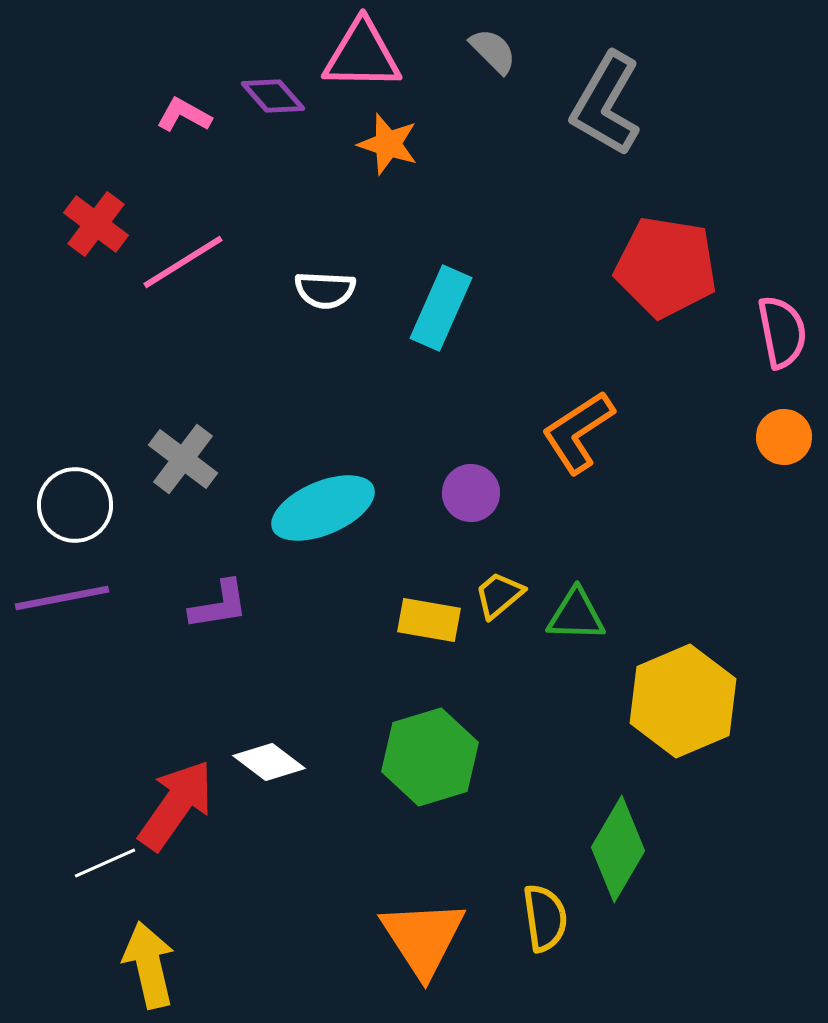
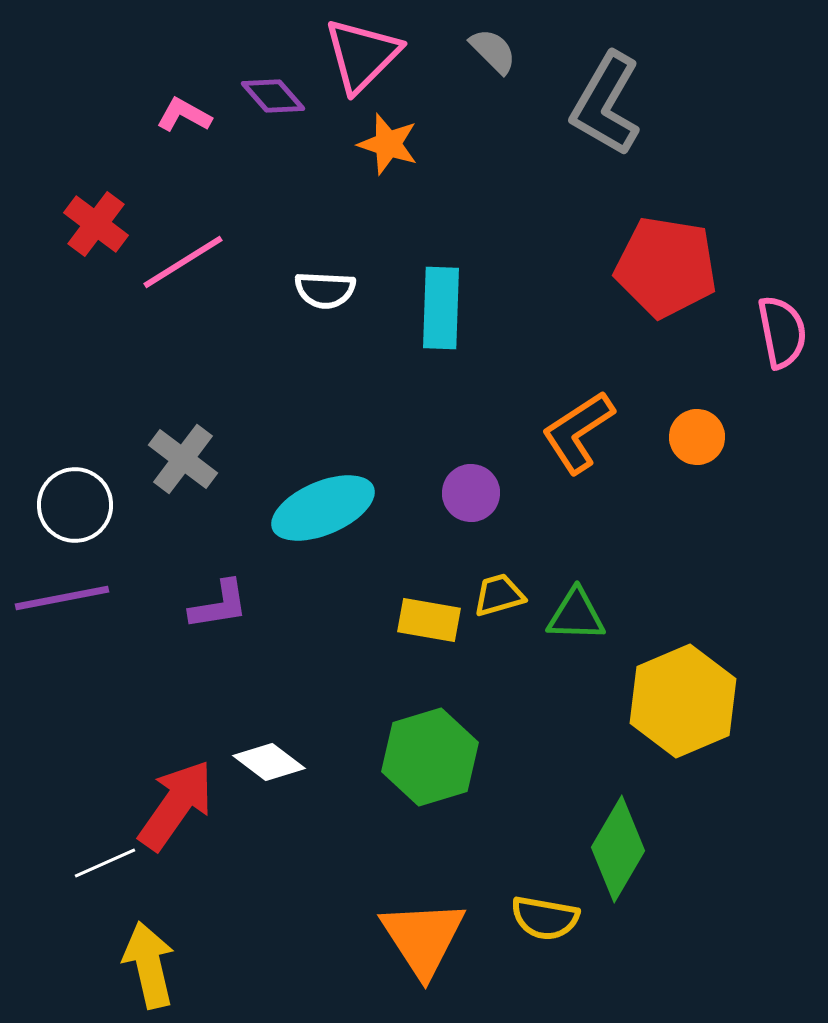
pink triangle: rotated 46 degrees counterclockwise
cyan rectangle: rotated 22 degrees counterclockwise
orange circle: moved 87 px left
yellow trapezoid: rotated 24 degrees clockwise
yellow semicircle: rotated 108 degrees clockwise
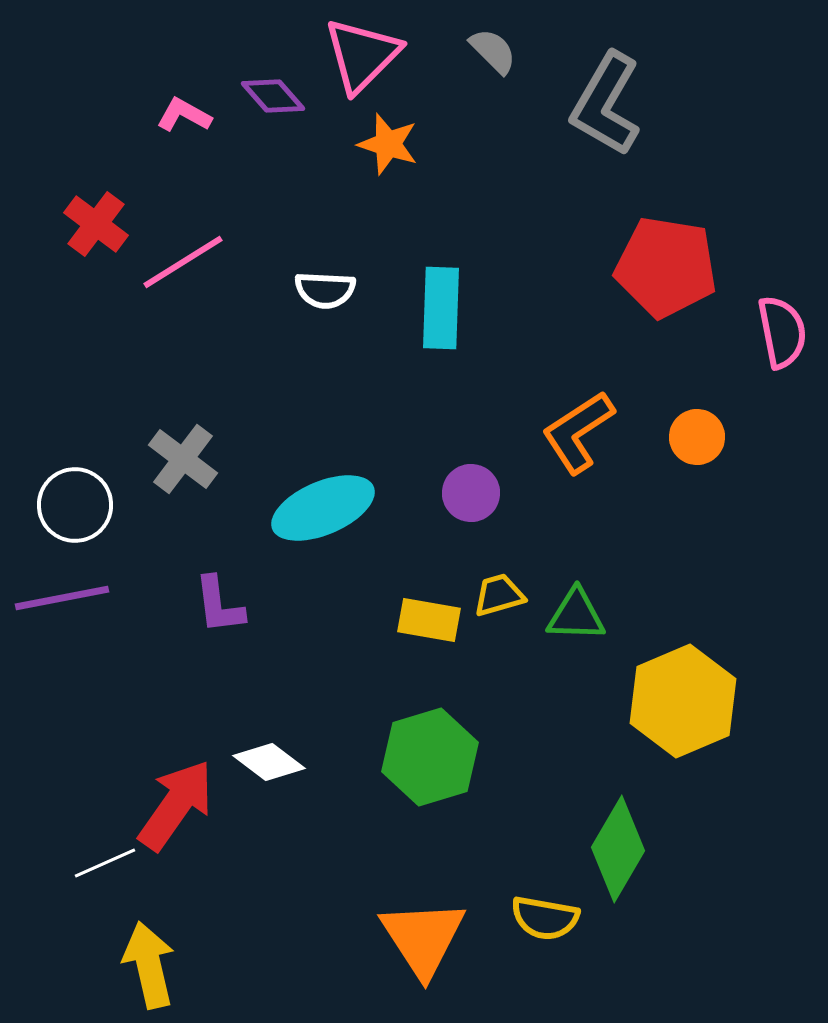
purple L-shape: rotated 92 degrees clockwise
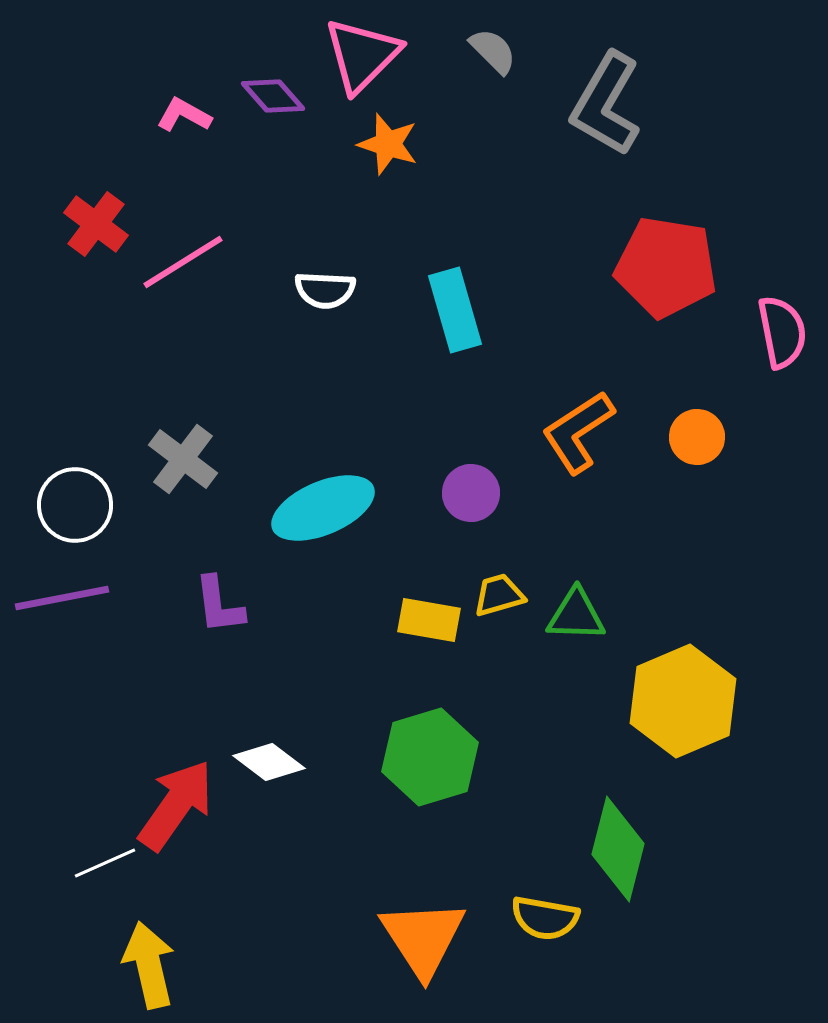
cyan rectangle: moved 14 px right, 2 px down; rotated 18 degrees counterclockwise
green diamond: rotated 16 degrees counterclockwise
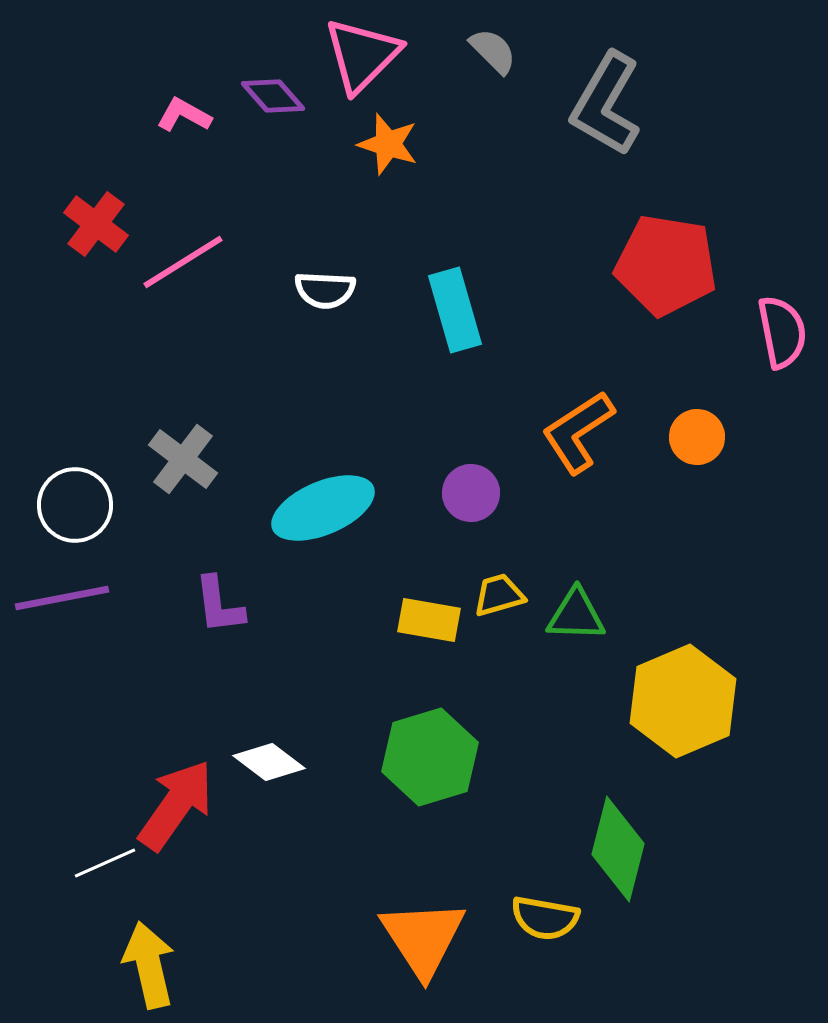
red pentagon: moved 2 px up
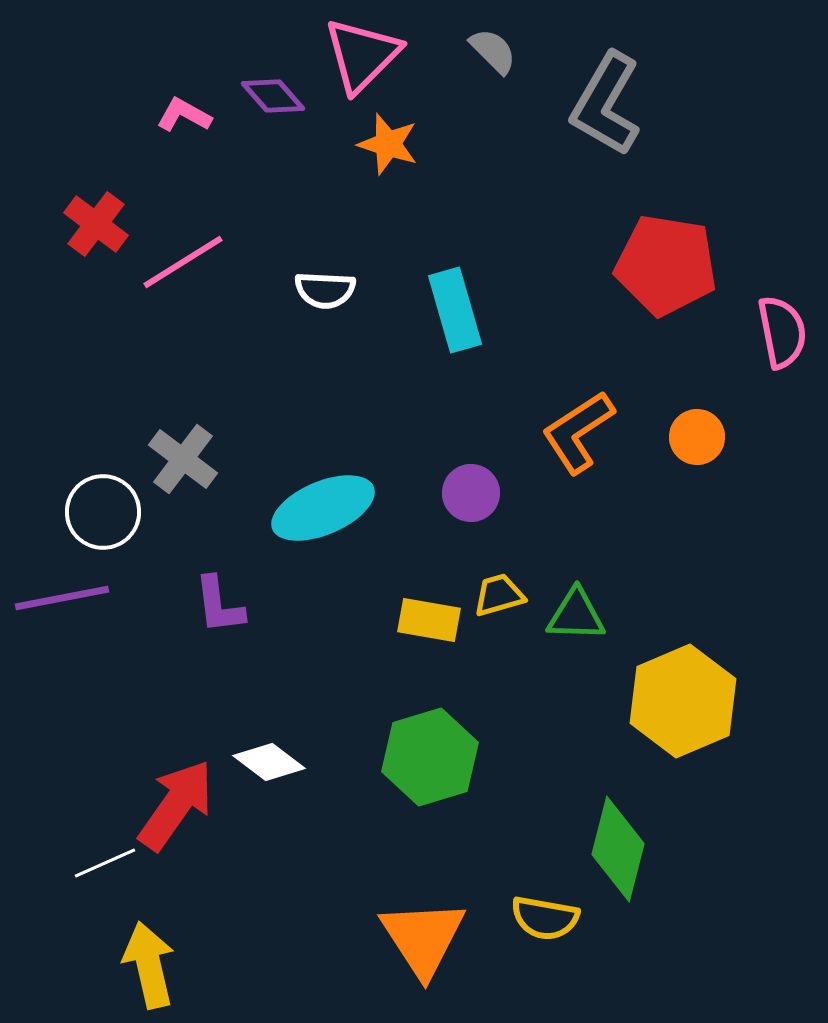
white circle: moved 28 px right, 7 px down
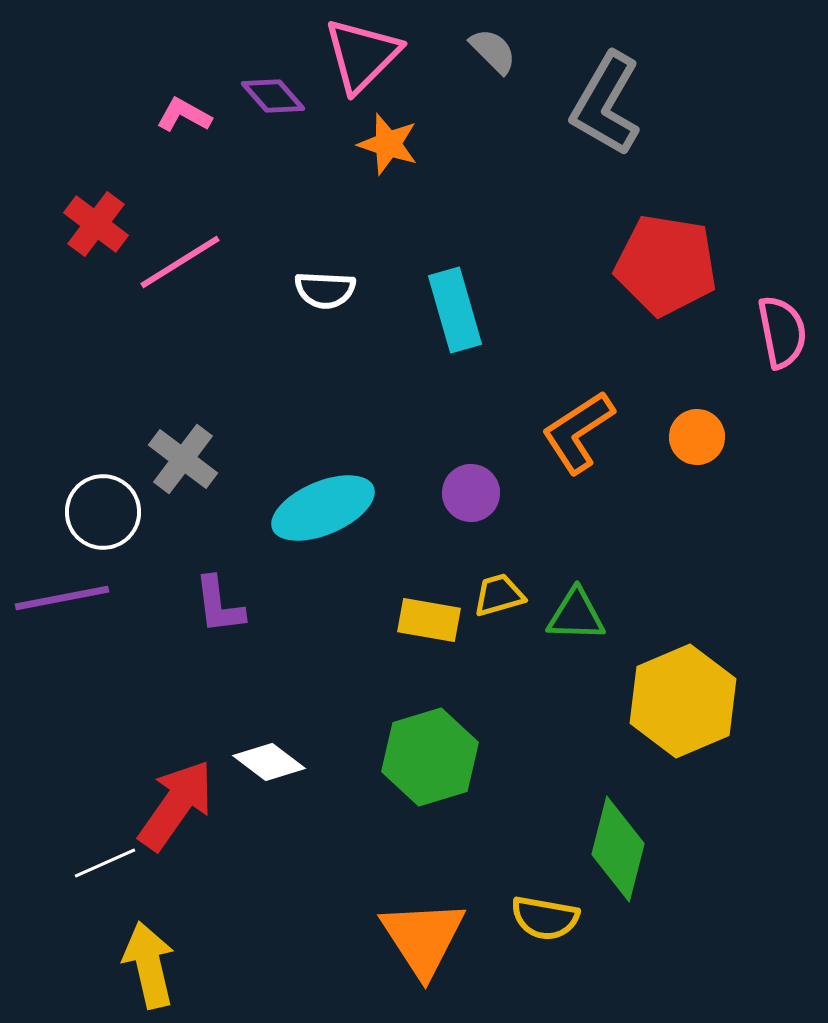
pink line: moved 3 px left
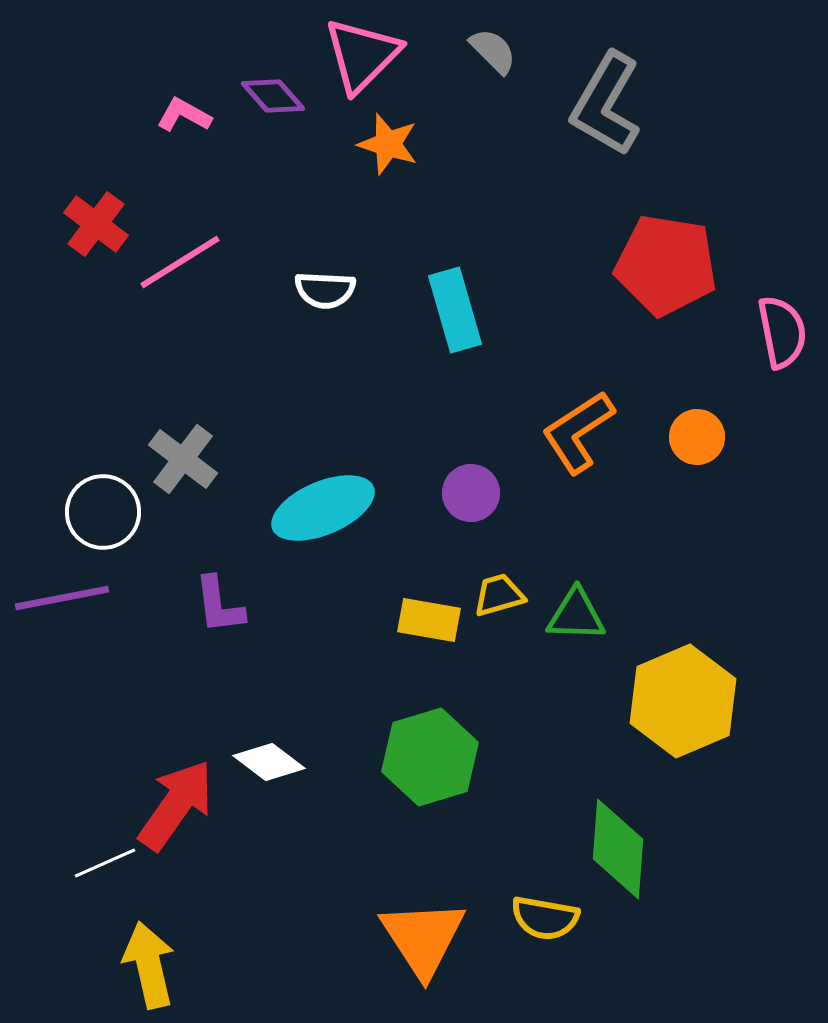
green diamond: rotated 10 degrees counterclockwise
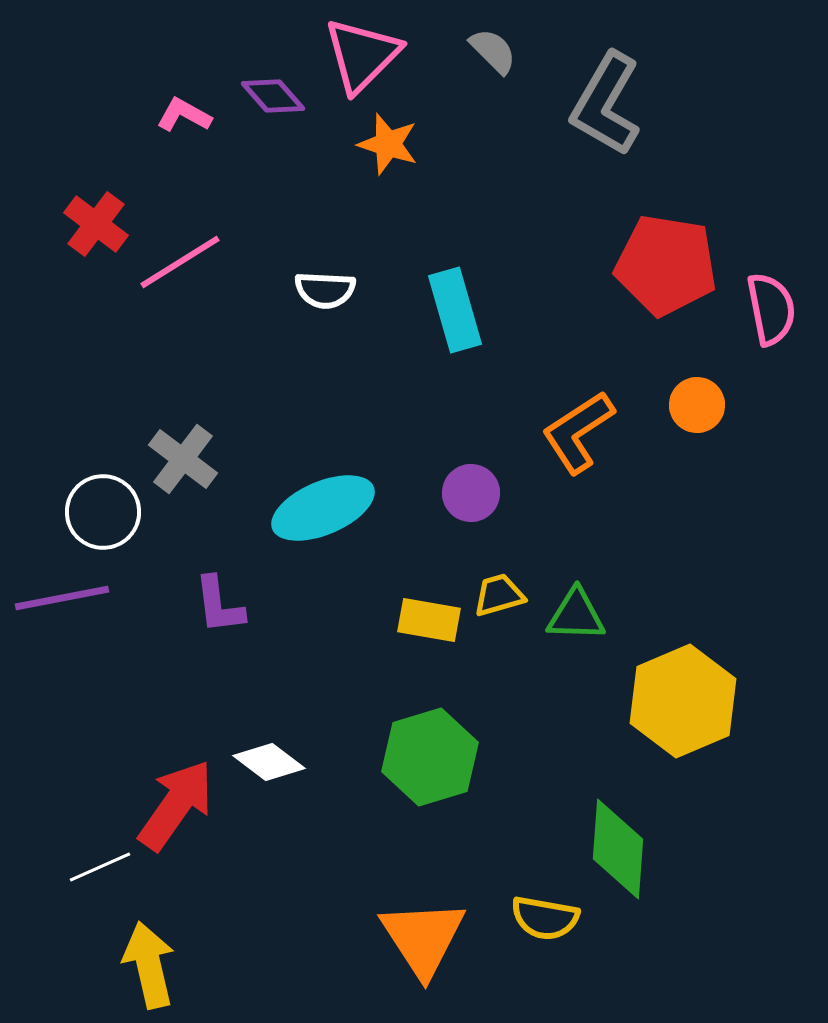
pink semicircle: moved 11 px left, 23 px up
orange circle: moved 32 px up
white line: moved 5 px left, 4 px down
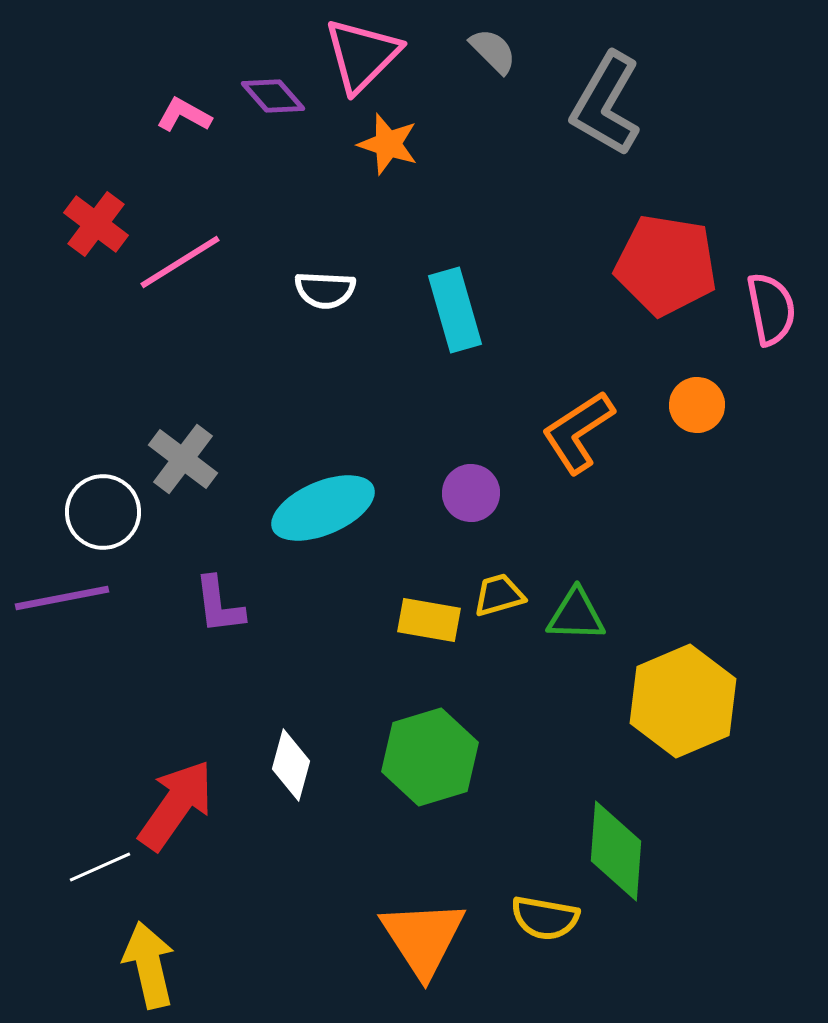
white diamond: moved 22 px right, 3 px down; rotated 68 degrees clockwise
green diamond: moved 2 px left, 2 px down
